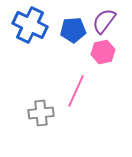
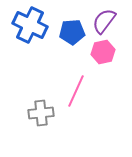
blue pentagon: moved 1 px left, 2 px down
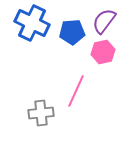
blue cross: moved 2 px right, 2 px up
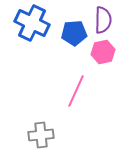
purple semicircle: moved 1 px left, 1 px up; rotated 144 degrees clockwise
blue pentagon: moved 2 px right, 1 px down
gray cross: moved 22 px down
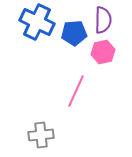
blue cross: moved 5 px right, 1 px up
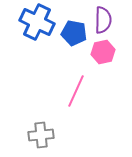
blue pentagon: rotated 15 degrees clockwise
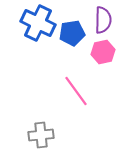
blue cross: moved 1 px right, 1 px down
blue pentagon: moved 2 px left; rotated 20 degrees counterclockwise
pink line: rotated 60 degrees counterclockwise
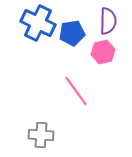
purple semicircle: moved 5 px right, 1 px down
gray cross: rotated 10 degrees clockwise
